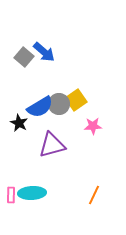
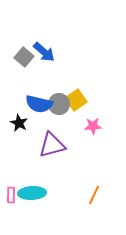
blue semicircle: moved 1 px left, 3 px up; rotated 44 degrees clockwise
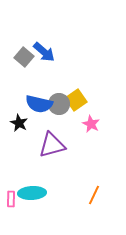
pink star: moved 2 px left, 2 px up; rotated 30 degrees clockwise
pink rectangle: moved 4 px down
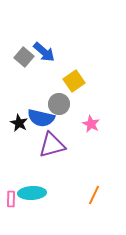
yellow square: moved 2 px left, 19 px up
blue semicircle: moved 2 px right, 14 px down
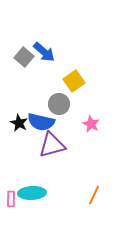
blue semicircle: moved 4 px down
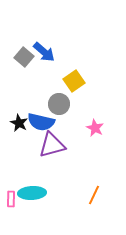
pink star: moved 4 px right, 4 px down
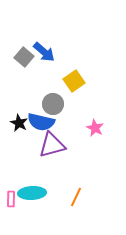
gray circle: moved 6 px left
orange line: moved 18 px left, 2 px down
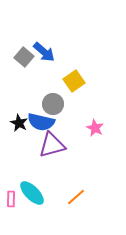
cyan ellipse: rotated 48 degrees clockwise
orange line: rotated 24 degrees clockwise
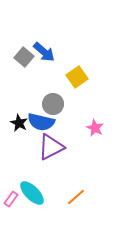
yellow square: moved 3 px right, 4 px up
purple triangle: moved 1 px left, 2 px down; rotated 12 degrees counterclockwise
pink rectangle: rotated 35 degrees clockwise
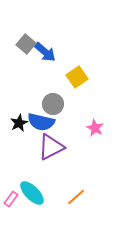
blue arrow: moved 1 px right
gray square: moved 2 px right, 13 px up
black star: rotated 18 degrees clockwise
